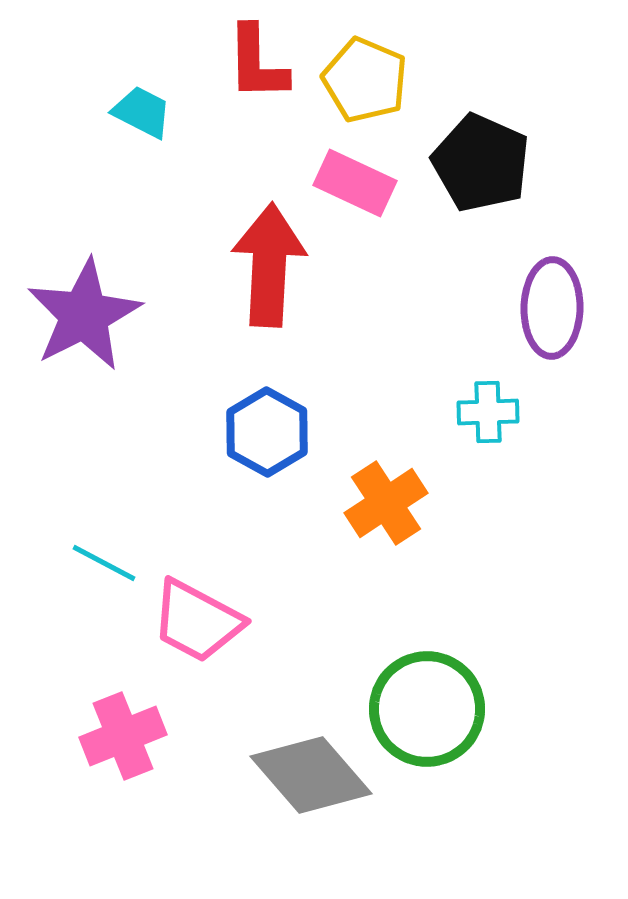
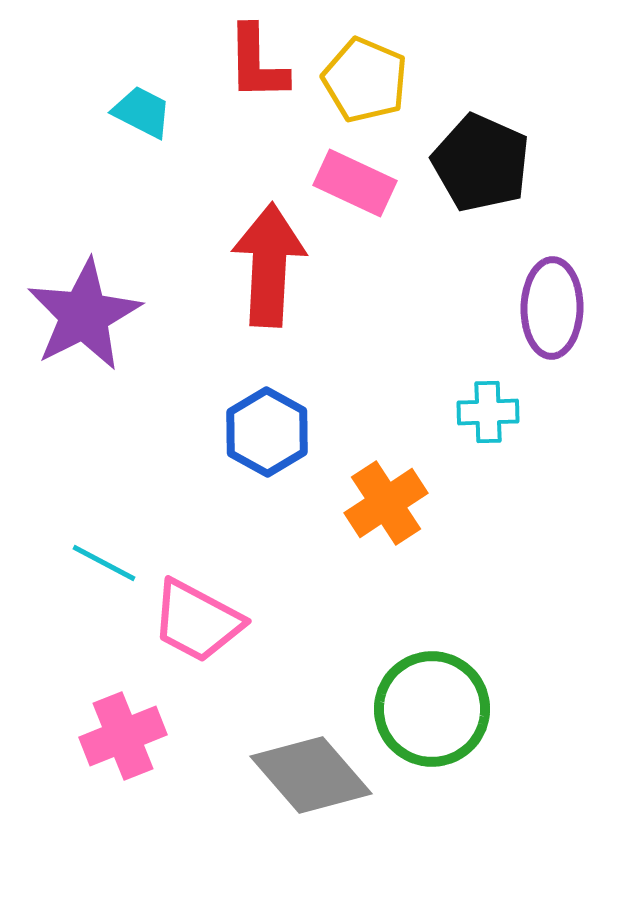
green circle: moved 5 px right
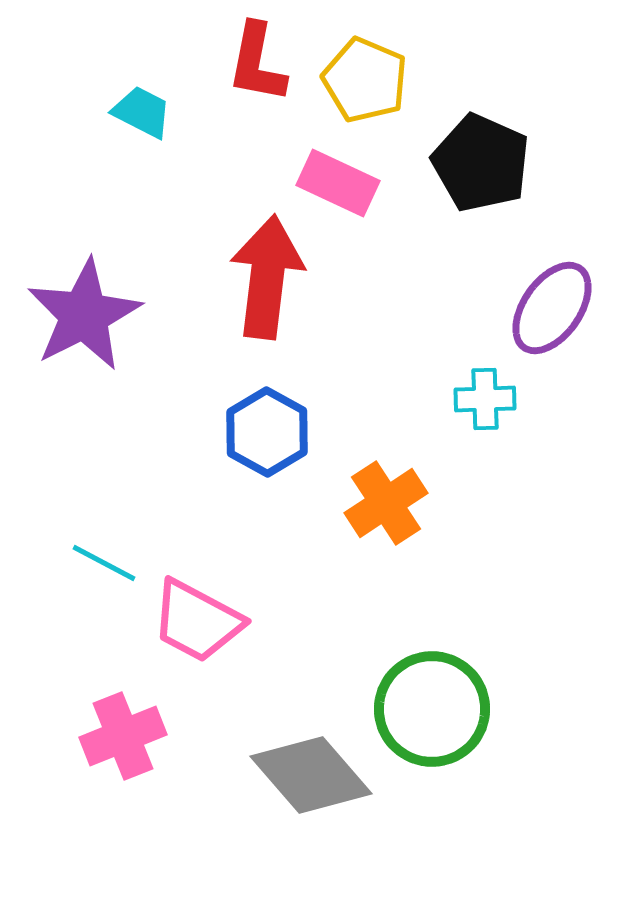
red L-shape: rotated 12 degrees clockwise
pink rectangle: moved 17 px left
red arrow: moved 2 px left, 12 px down; rotated 4 degrees clockwise
purple ellipse: rotated 34 degrees clockwise
cyan cross: moved 3 px left, 13 px up
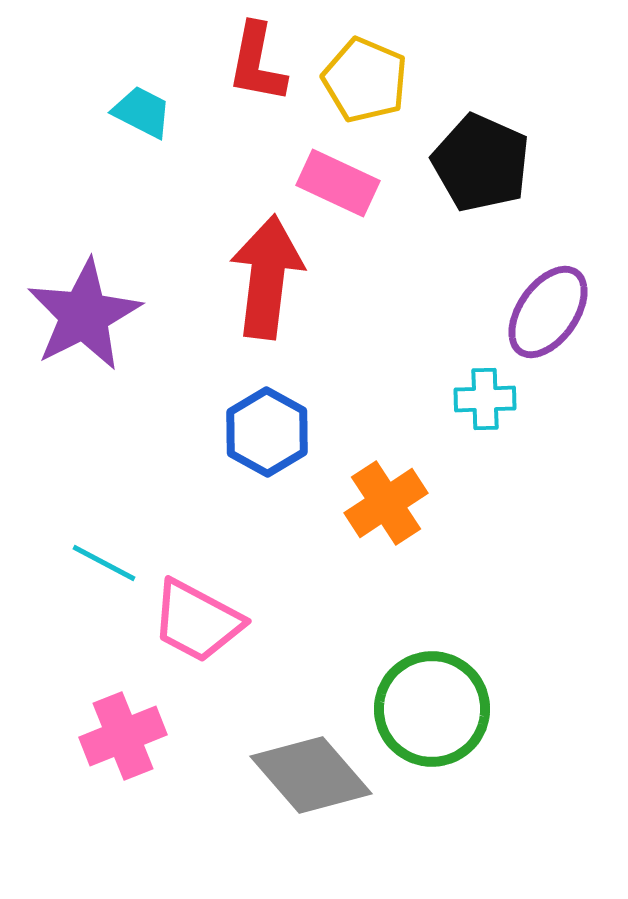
purple ellipse: moved 4 px left, 4 px down
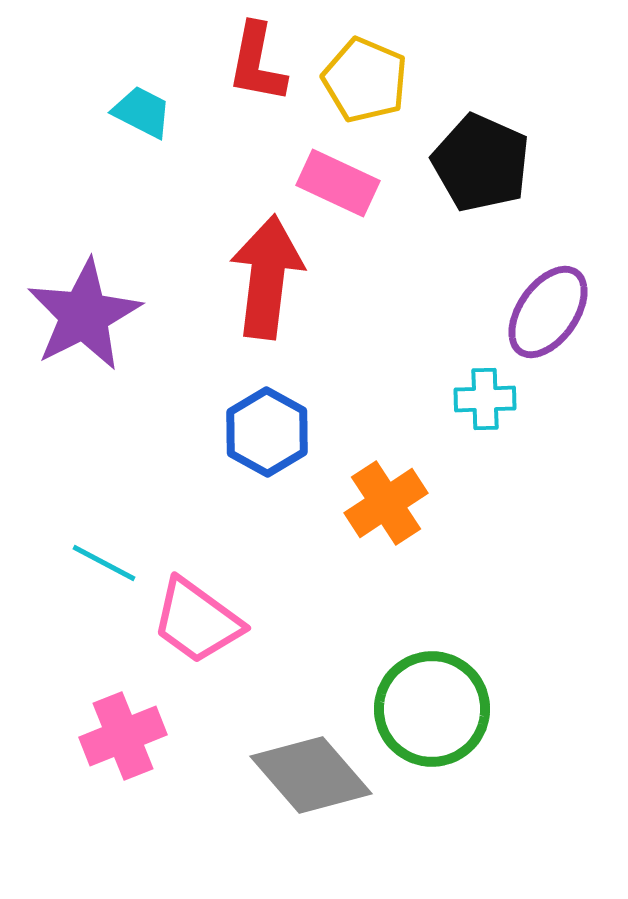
pink trapezoid: rotated 8 degrees clockwise
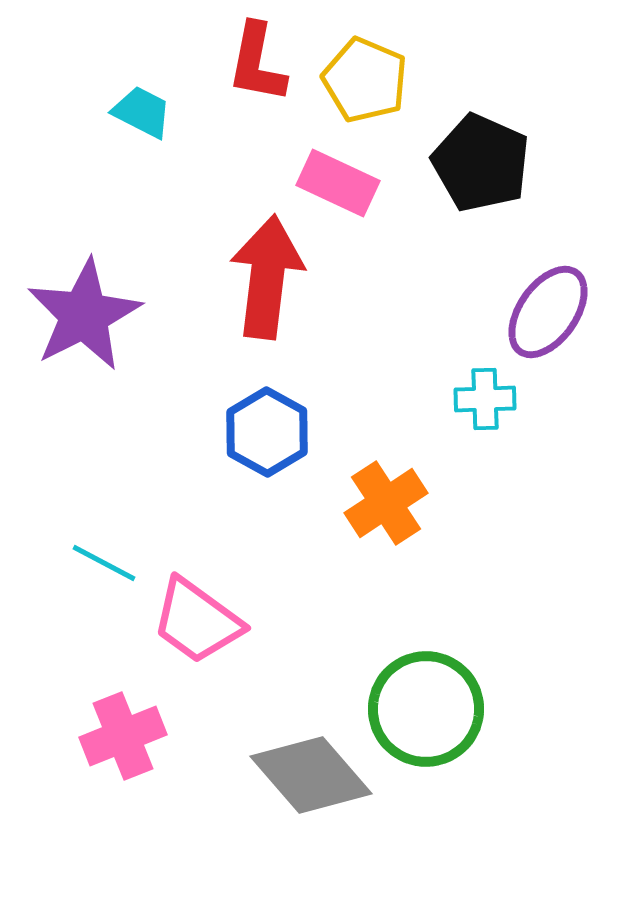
green circle: moved 6 px left
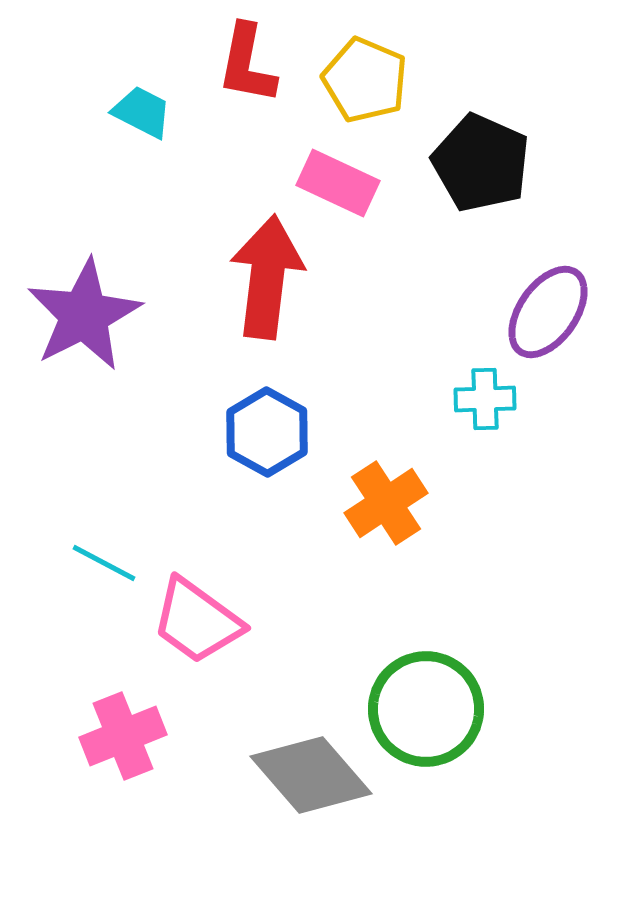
red L-shape: moved 10 px left, 1 px down
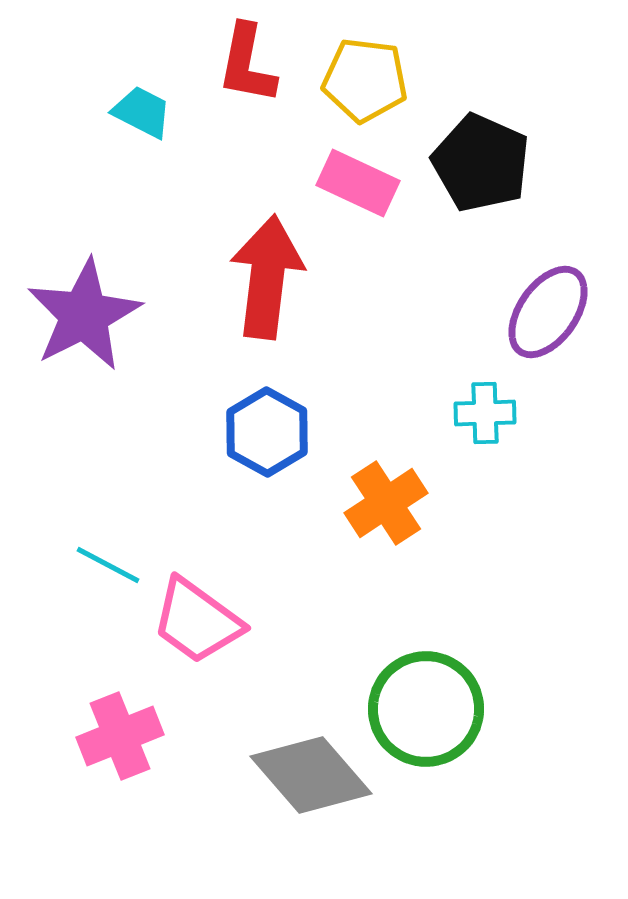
yellow pentagon: rotated 16 degrees counterclockwise
pink rectangle: moved 20 px right
cyan cross: moved 14 px down
cyan line: moved 4 px right, 2 px down
pink cross: moved 3 px left
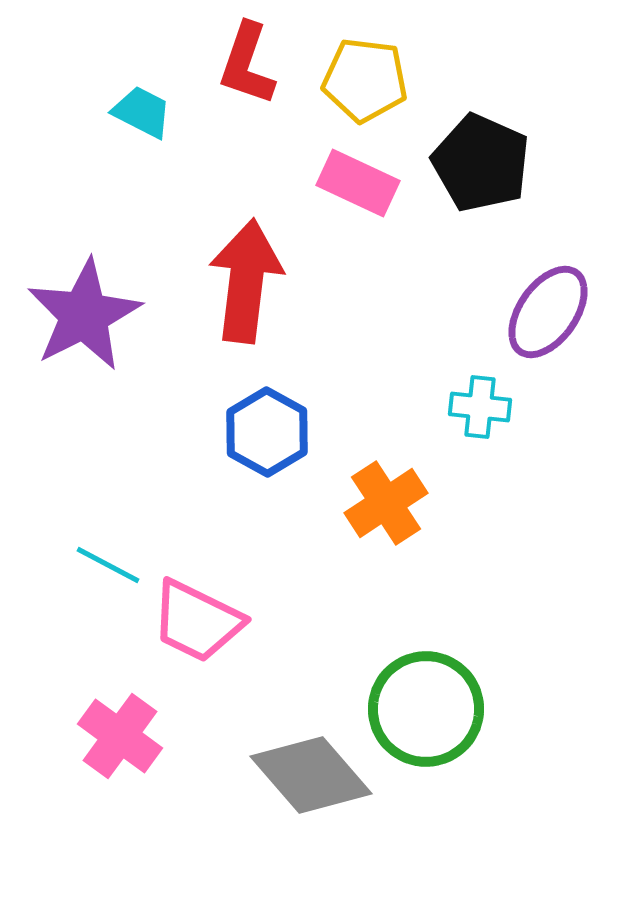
red L-shape: rotated 8 degrees clockwise
red arrow: moved 21 px left, 4 px down
cyan cross: moved 5 px left, 6 px up; rotated 8 degrees clockwise
pink trapezoid: rotated 10 degrees counterclockwise
pink cross: rotated 32 degrees counterclockwise
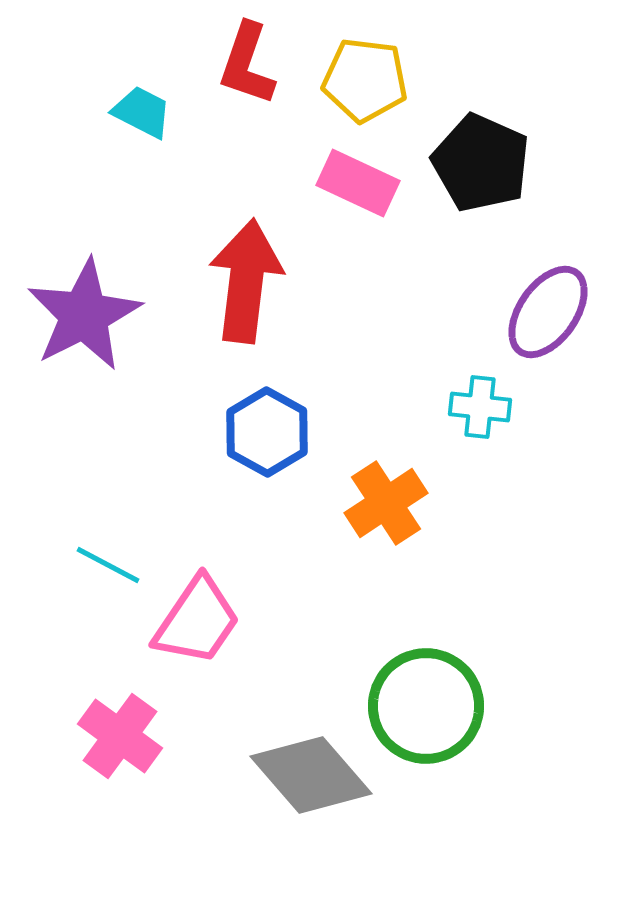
pink trapezoid: rotated 82 degrees counterclockwise
green circle: moved 3 px up
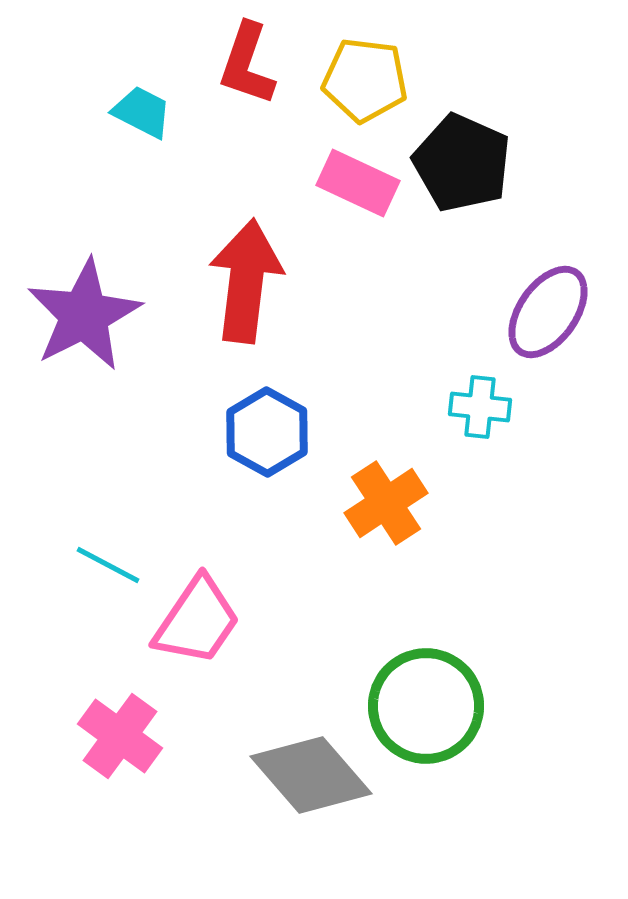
black pentagon: moved 19 px left
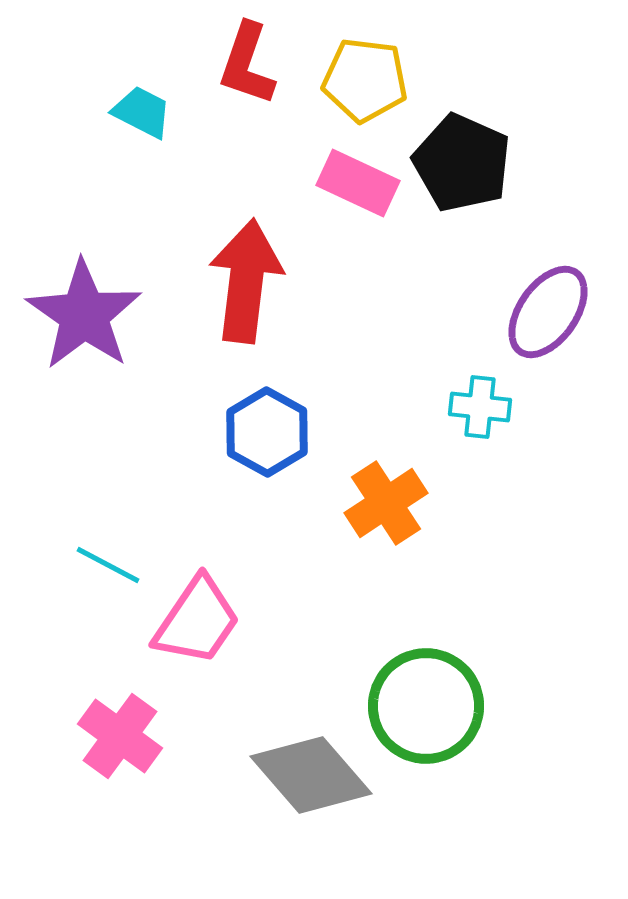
purple star: rotated 10 degrees counterclockwise
